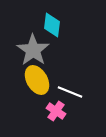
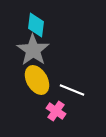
cyan diamond: moved 16 px left
white line: moved 2 px right, 2 px up
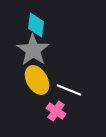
white line: moved 3 px left
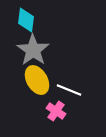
cyan diamond: moved 10 px left, 5 px up
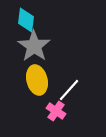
gray star: moved 1 px right, 4 px up
yellow ellipse: rotated 16 degrees clockwise
white line: rotated 70 degrees counterclockwise
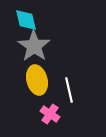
cyan diamond: rotated 20 degrees counterclockwise
white line: rotated 55 degrees counterclockwise
pink cross: moved 6 px left, 3 px down
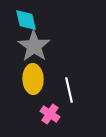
yellow ellipse: moved 4 px left, 1 px up; rotated 12 degrees clockwise
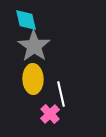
white line: moved 8 px left, 4 px down
pink cross: rotated 12 degrees clockwise
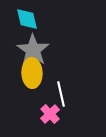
cyan diamond: moved 1 px right, 1 px up
gray star: moved 1 px left, 4 px down
yellow ellipse: moved 1 px left, 6 px up
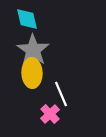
white line: rotated 10 degrees counterclockwise
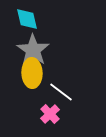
white line: moved 2 px up; rotated 30 degrees counterclockwise
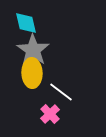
cyan diamond: moved 1 px left, 4 px down
